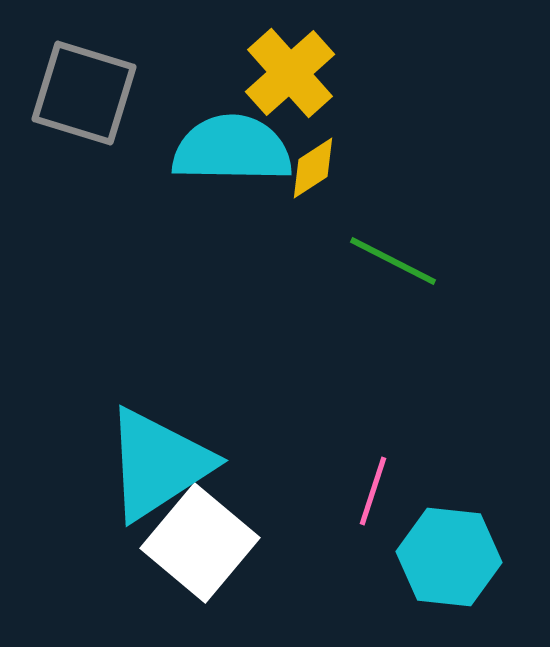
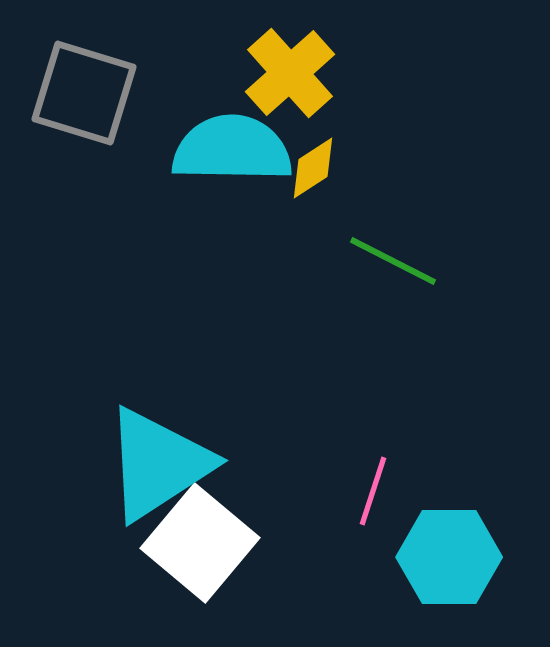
cyan hexagon: rotated 6 degrees counterclockwise
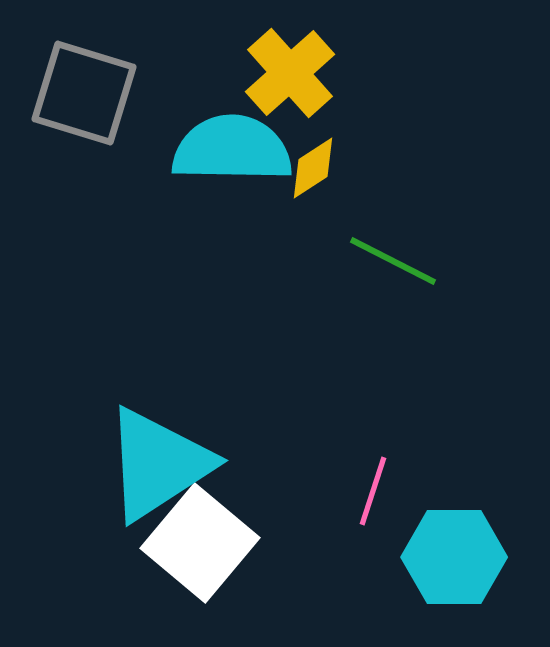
cyan hexagon: moved 5 px right
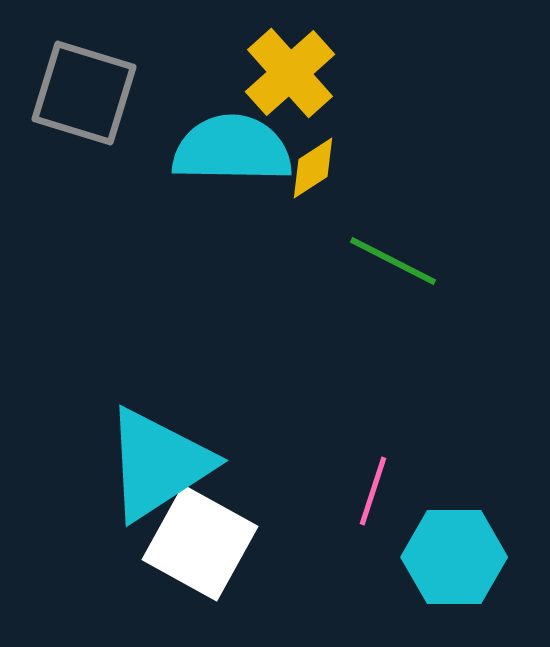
white square: rotated 11 degrees counterclockwise
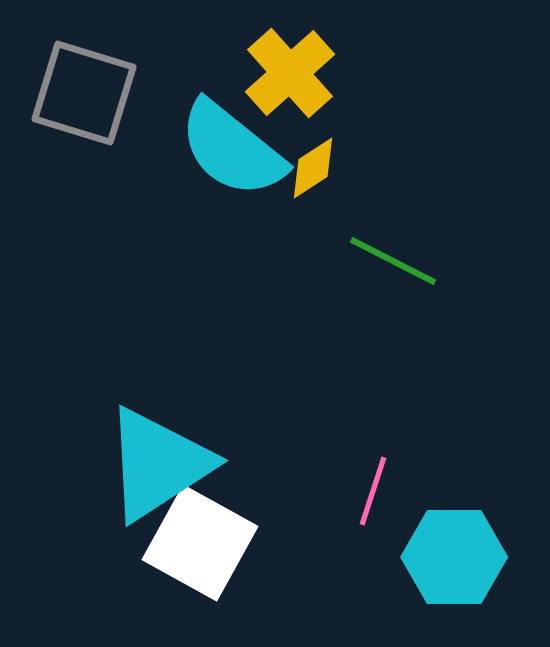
cyan semicircle: rotated 142 degrees counterclockwise
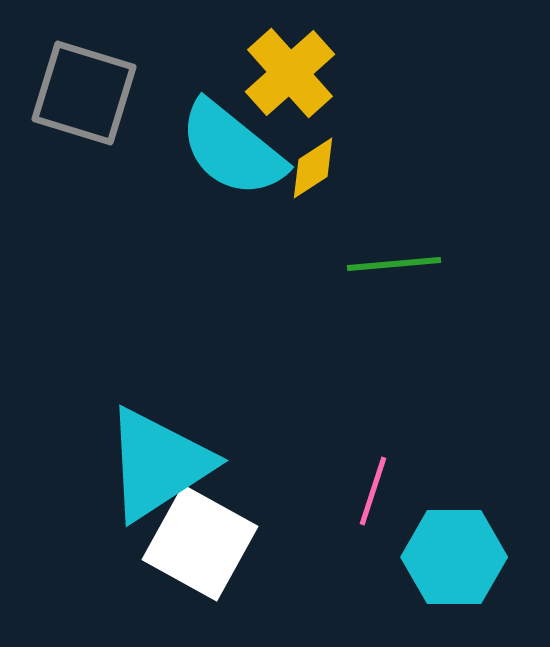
green line: moved 1 px right, 3 px down; rotated 32 degrees counterclockwise
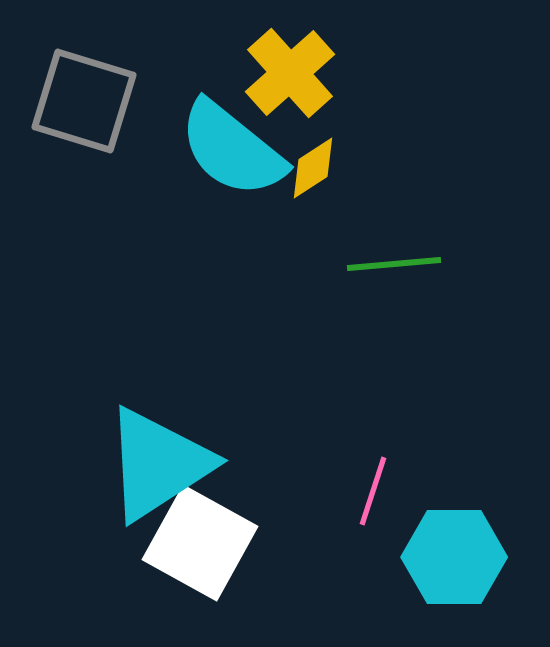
gray square: moved 8 px down
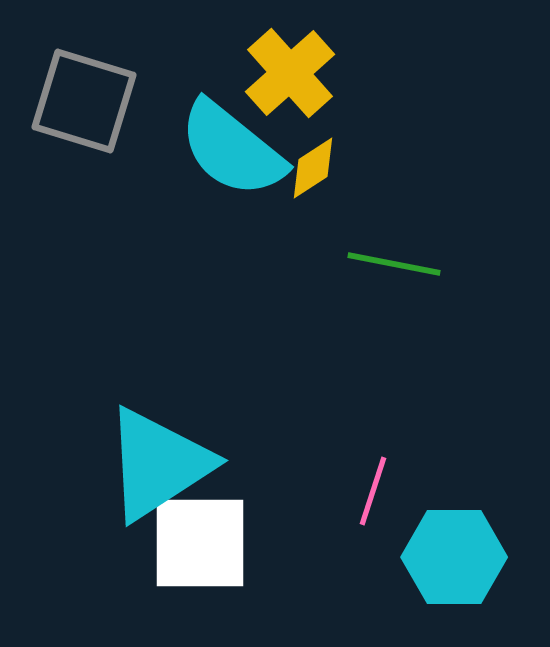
green line: rotated 16 degrees clockwise
white square: rotated 29 degrees counterclockwise
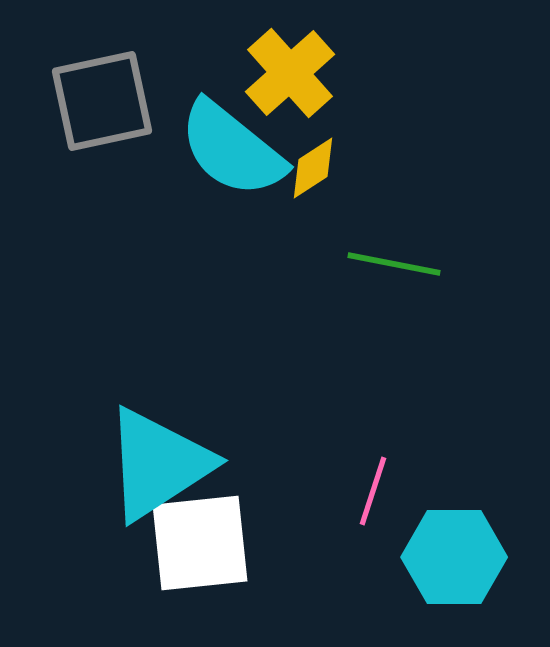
gray square: moved 18 px right; rotated 29 degrees counterclockwise
white square: rotated 6 degrees counterclockwise
